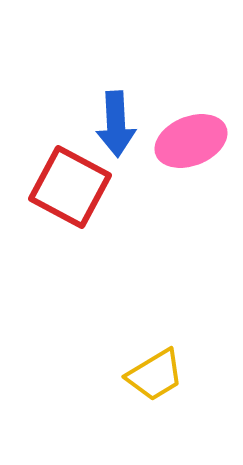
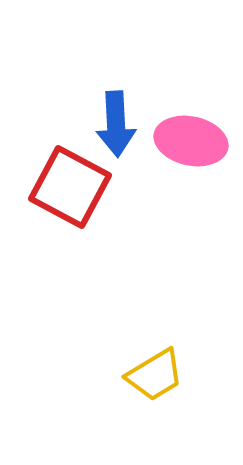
pink ellipse: rotated 34 degrees clockwise
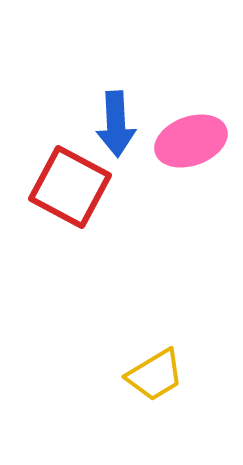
pink ellipse: rotated 32 degrees counterclockwise
